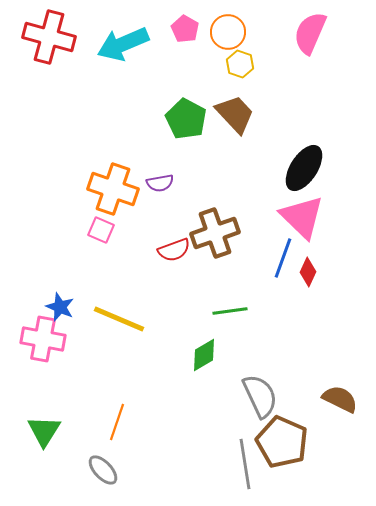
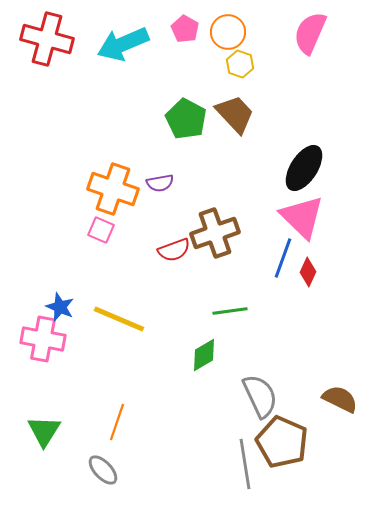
red cross: moved 2 px left, 2 px down
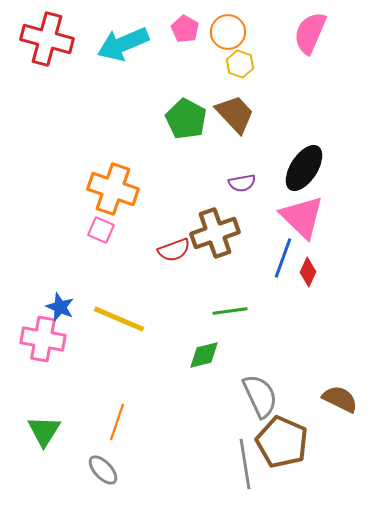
purple semicircle: moved 82 px right
green diamond: rotated 16 degrees clockwise
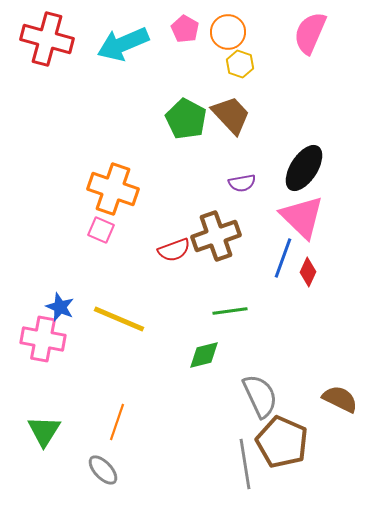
brown trapezoid: moved 4 px left, 1 px down
brown cross: moved 1 px right, 3 px down
